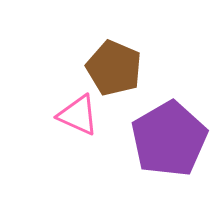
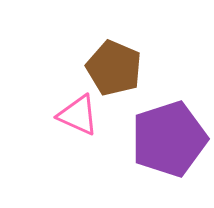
purple pentagon: rotated 12 degrees clockwise
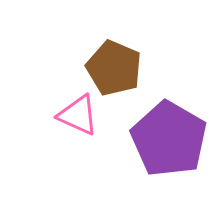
purple pentagon: rotated 24 degrees counterclockwise
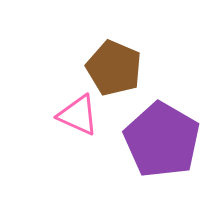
purple pentagon: moved 7 px left, 1 px down
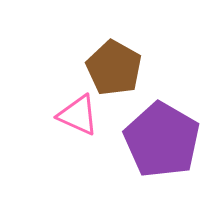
brown pentagon: rotated 6 degrees clockwise
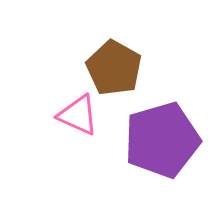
purple pentagon: rotated 26 degrees clockwise
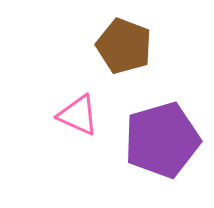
brown pentagon: moved 10 px right, 22 px up; rotated 8 degrees counterclockwise
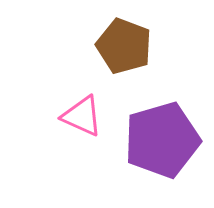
pink triangle: moved 4 px right, 1 px down
